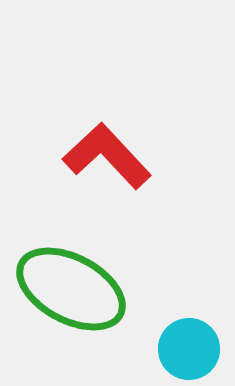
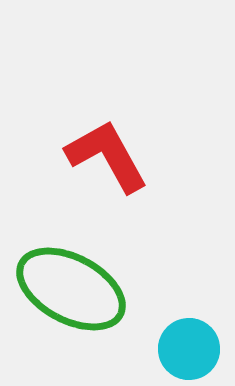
red L-shape: rotated 14 degrees clockwise
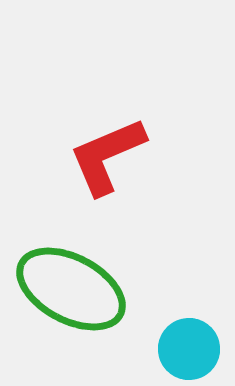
red L-shape: rotated 84 degrees counterclockwise
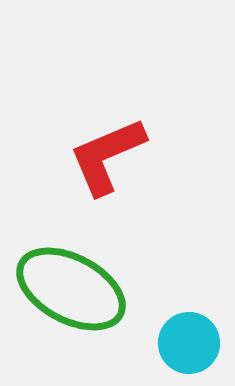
cyan circle: moved 6 px up
